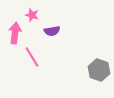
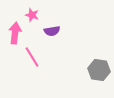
gray hexagon: rotated 10 degrees counterclockwise
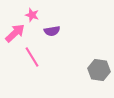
pink arrow: rotated 40 degrees clockwise
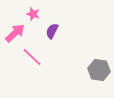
pink star: moved 1 px right, 1 px up
purple semicircle: rotated 126 degrees clockwise
pink line: rotated 15 degrees counterclockwise
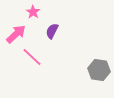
pink star: moved 2 px up; rotated 16 degrees clockwise
pink arrow: moved 1 px right, 1 px down
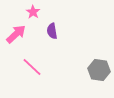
purple semicircle: rotated 35 degrees counterclockwise
pink line: moved 10 px down
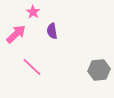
gray hexagon: rotated 15 degrees counterclockwise
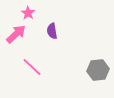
pink star: moved 5 px left, 1 px down
gray hexagon: moved 1 px left
